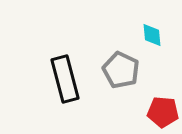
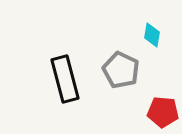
cyan diamond: rotated 15 degrees clockwise
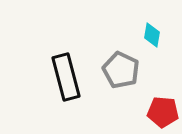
black rectangle: moved 1 px right, 2 px up
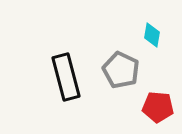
red pentagon: moved 5 px left, 5 px up
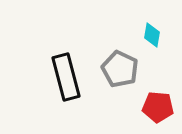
gray pentagon: moved 1 px left, 1 px up
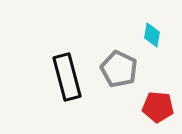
gray pentagon: moved 1 px left
black rectangle: moved 1 px right
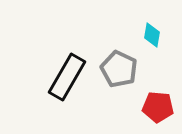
black rectangle: rotated 45 degrees clockwise
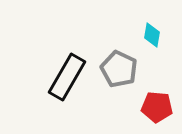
red pentagon: moved 1 px left
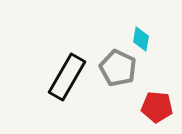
cyan diamond: moved 11 px left, 4 px down
gray pentagon: moved 1 px left, 1 px up
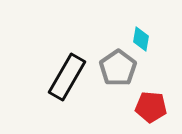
gray pentagon: rotated 12 degrees clockwise
red pentagon: moved 6 px left
